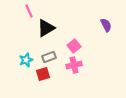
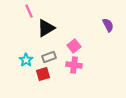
purple semicircle: moved 2 px right
cyan star: rotated 16 degrees counterclockwise
pink cross: rotated 21 degrees clockwise
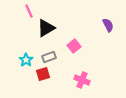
pink cross: moved 8 px right, 15 px down; rotated 14 degrees clockwise
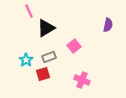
purple semicircle: rotated 40 degrees clockwise
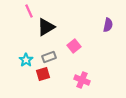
black triangle: moved 1 px up
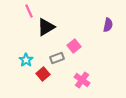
gray rectangle: moved 8 px right, 1 px down
red square: rotated 24 degrees counterclockwise
pink cross: rotated 14 degrees clockwise
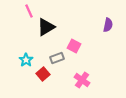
pink square: rotated 24 degrees counterclockwise
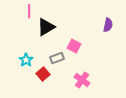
pink line: rotated 24 degrees clockwise
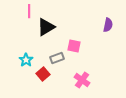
pink square: rotated 16 degrees counterclockwise
